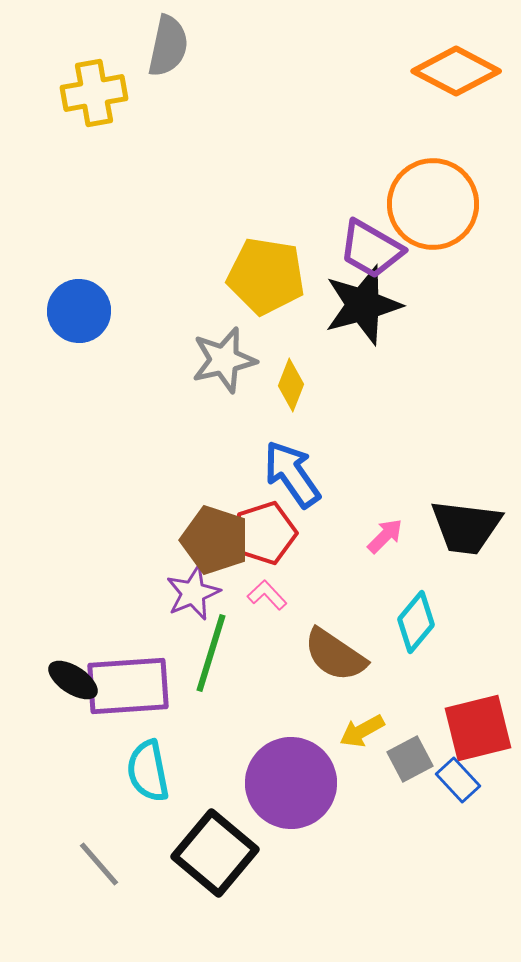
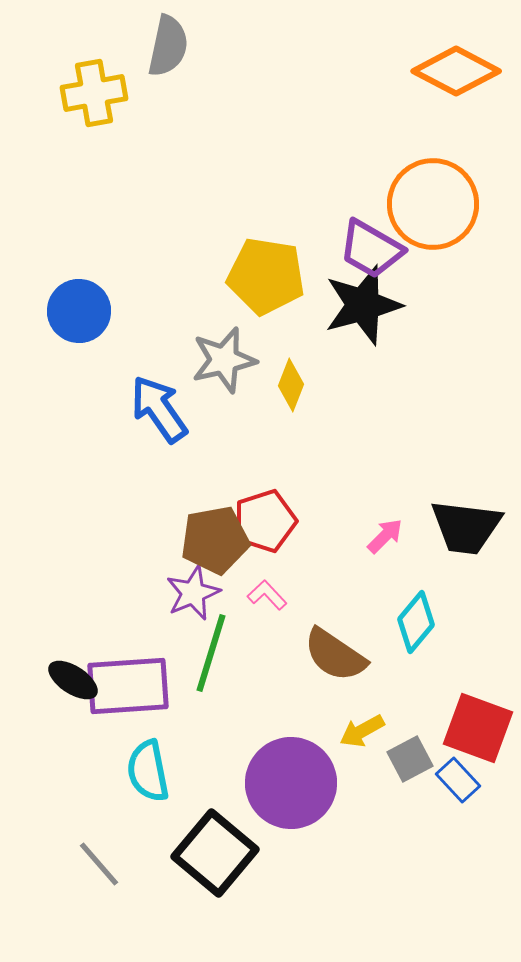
blue arrow: moved 133 px left, 65 px up
red pentagon: moved 12 px up
brown pentagon: rotated 28 degrees counterclockwise
red square: rotated 34 degrees clockwise
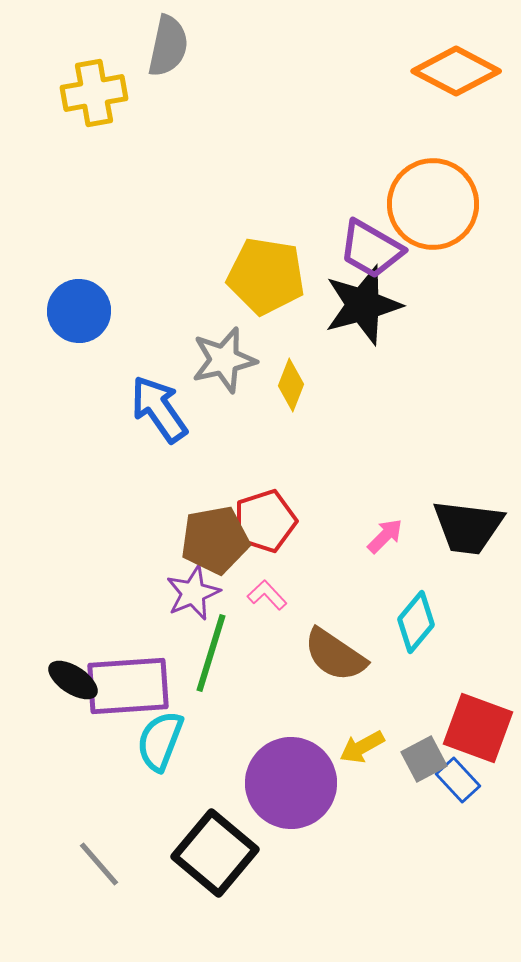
black trapezoid: moved 2 px right
yellow arrow: moved 16 px down
gray square: moved 14 px right
cyan semicircle: moved 12 px right, 30 px up; rotated 32 degrees clockwise
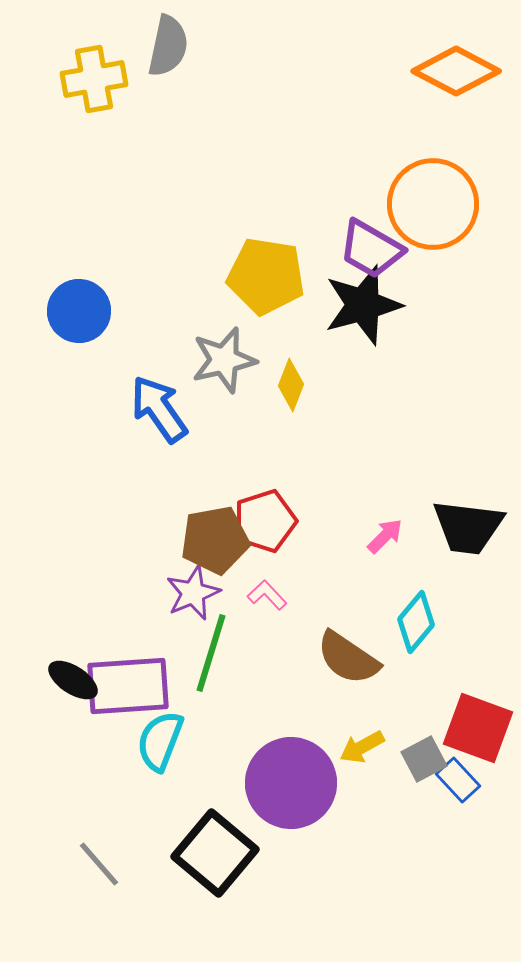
yellow cross: moved 14 px up
brown semicircle: moved 13 px right, 3 px down
